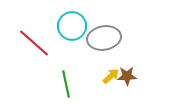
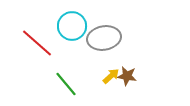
red line: moved 3 px right
brown star: rotated 12 degrees clockwise
green line: rotated 28 degrees counterclockwise
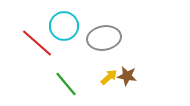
cyan circle: moved 8 px left
yellow arrow: moved 2 px left, 1 px down
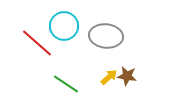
gray ellipse: moved 2 px right, 2 px up; rotated 16 degrees clockwise
green line: rotated 16 degrees counterclockwise
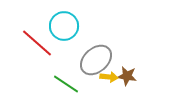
gray ellipse: moved 10 px left, 24 px down; rotated 48 degrees counterclockwise
yellow arrow: rotated 48 degrees clockwise
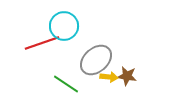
red line: moved 5 px right; rotated 60 degrees counterclockwise
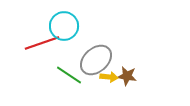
green line: moved 3 px right, 9 px up
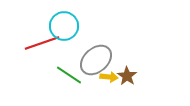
brown star: rotated 24 degrees clockwise
